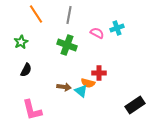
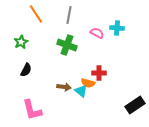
cyan cross: rotated 24 degrees clockwise
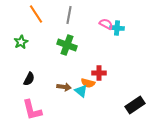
pink semicircle: moved 9 px right, 9 px up
black semicircle: moved 3 px right, 9 px down
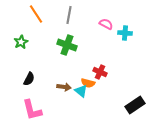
cyan cross: moved 8 px right, 5 px down
red cross: moved 1 px right, 1 px up; rotated 24 degrees clockwise
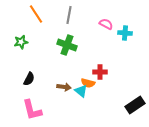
green star: rotated 16 degrees clockwise
red cross: rotated 24 degrees counterclockwise
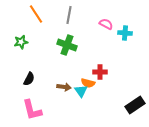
cyan triangle: rotated 16 degrees clockwise
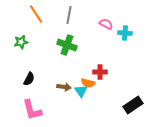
black rectangle: moved 2 px left
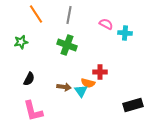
black rectangle: rotated 18 degrees clockwise
pink L-shape: moved 1 px right, 1 px down
